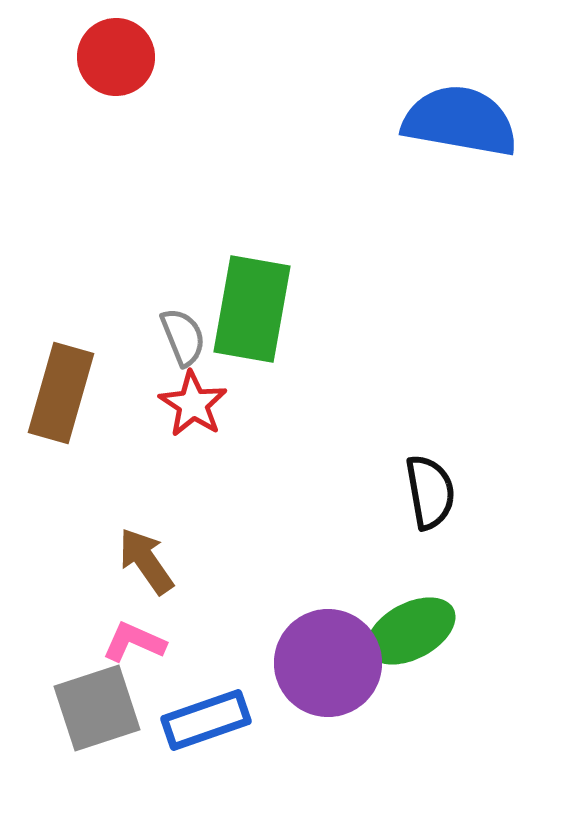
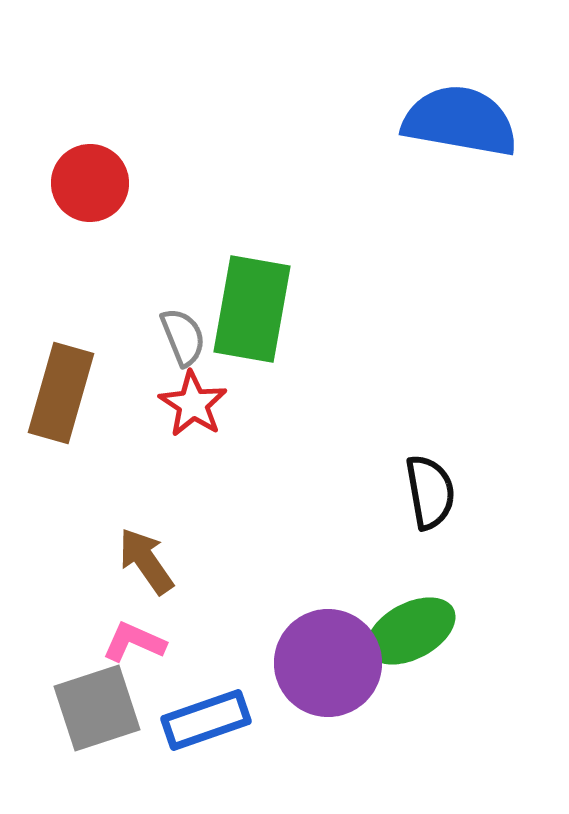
red circle: moved 26 px left, 126 px down
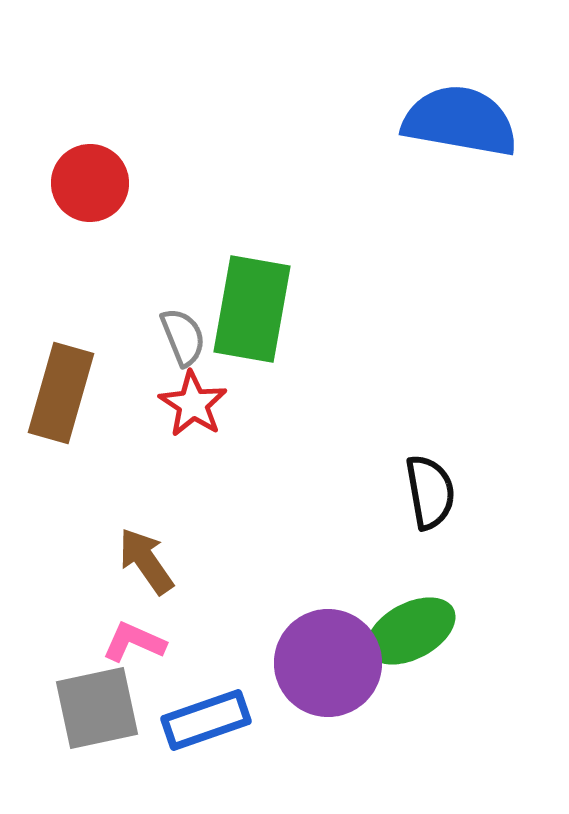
gray square: rotated 6 degrees clockwise
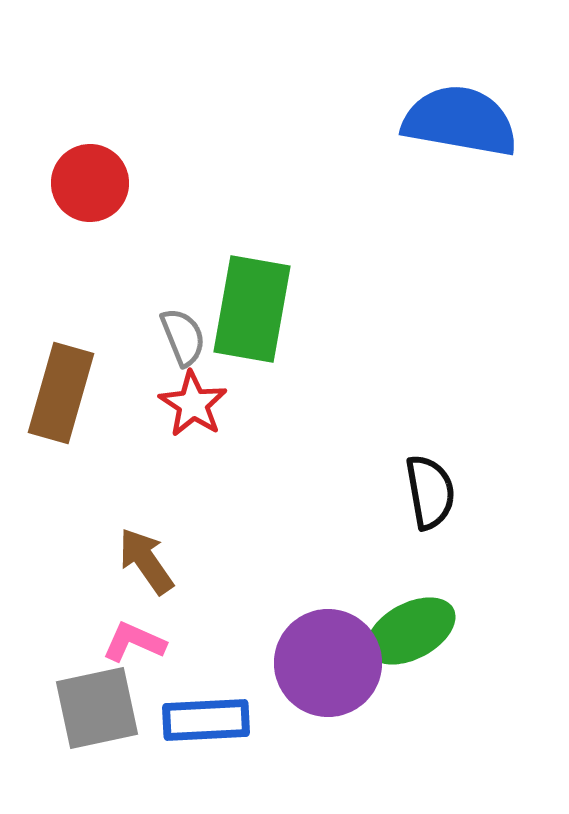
blue rectangle: rotated 16 degrees clockwise
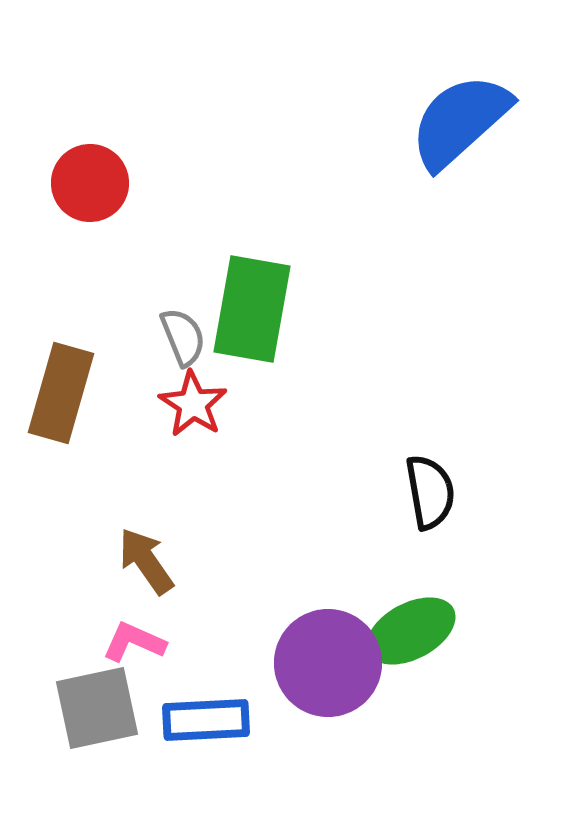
blue semicircle: rotated 52 degrees counterclockwise
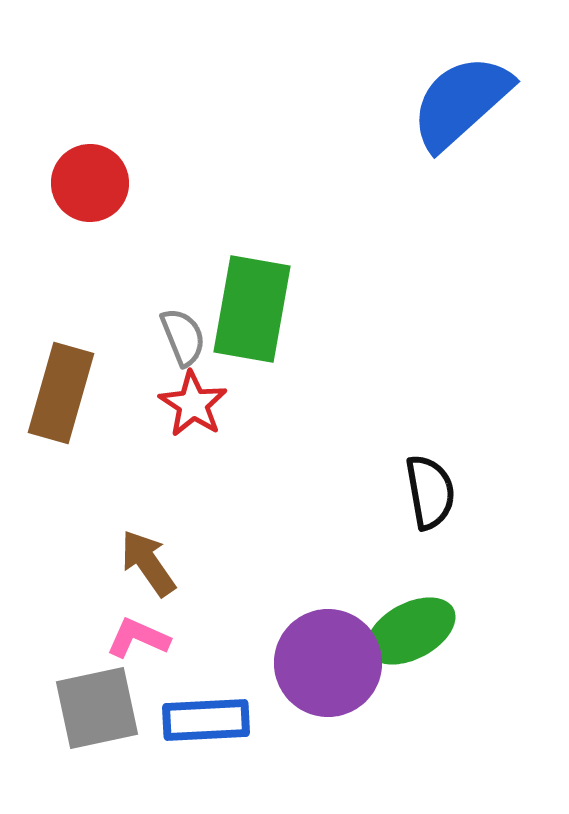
blue semicircle: moved 1 px right, 19 px up
brown arrow: moved 2 px right, 2 px down
pink L-shape: moved 4 px right, 4 px up
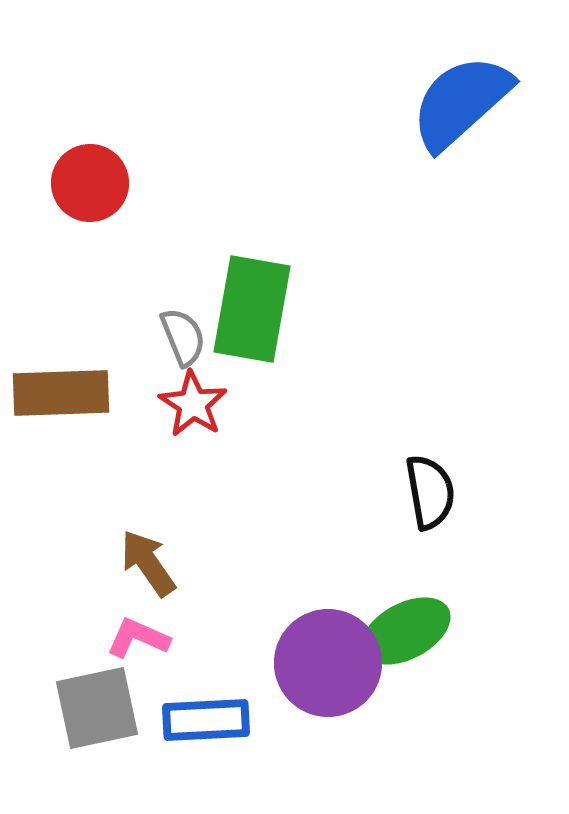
brown rectangle: rotated 72 degrees clockwise
green ellipse: moved 5 px left
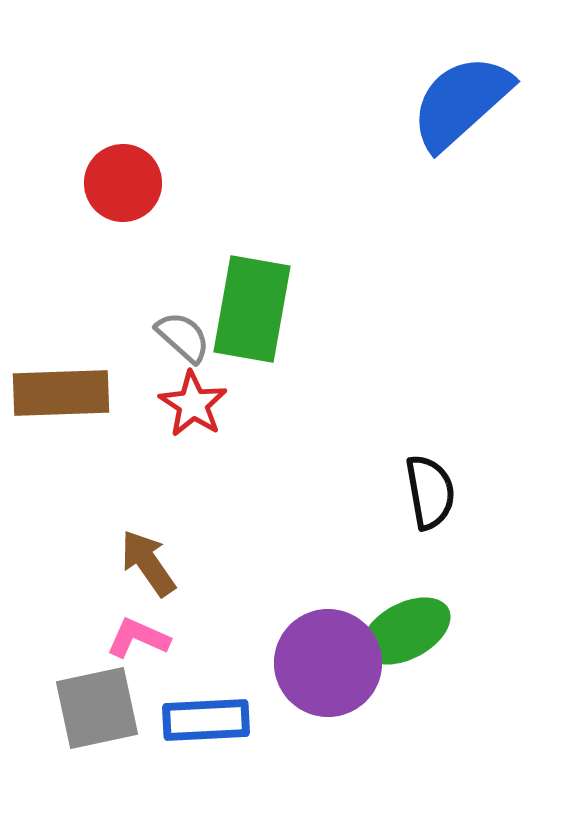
red circle: moved 33 px right
gray semicircle: rotated 26 degrees counterclockwise
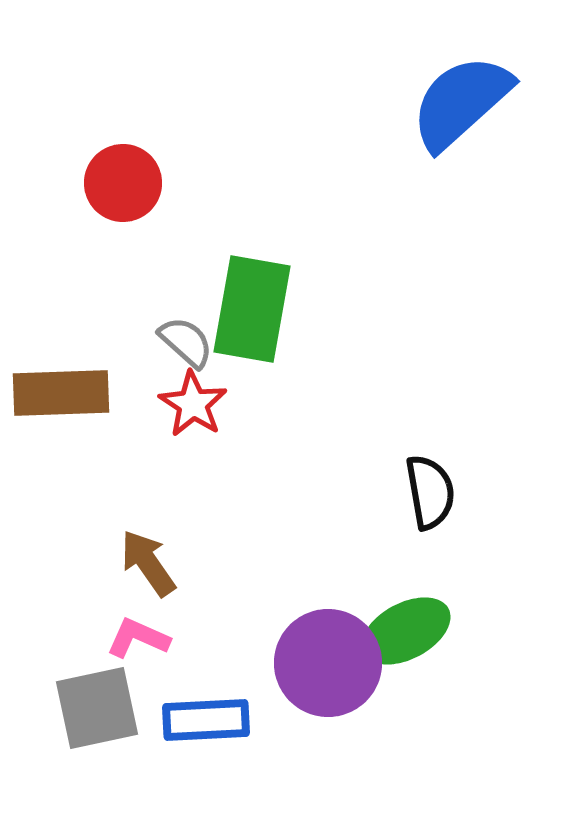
gray semicircle: moved 3 px right, 5 px down
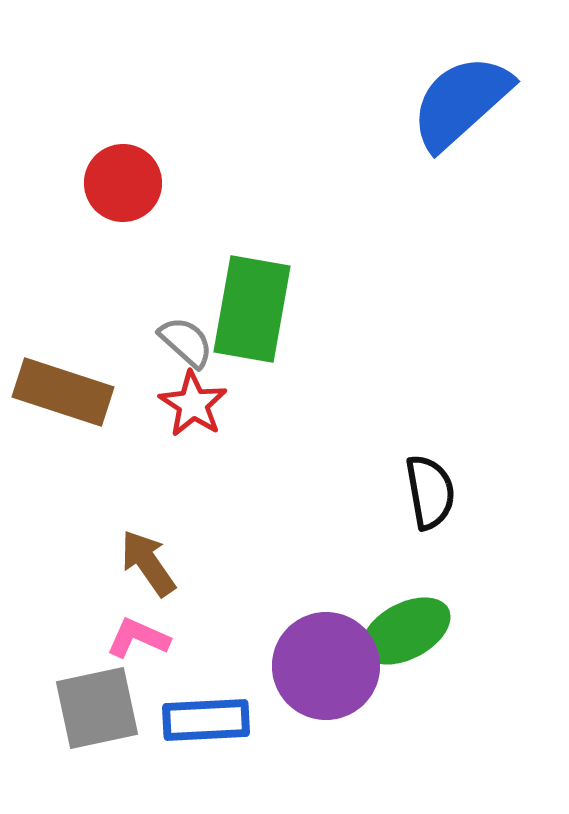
brown rectangle: moved 2 px right, 1 px up; rotated 20 degrees clockwise
purple circle: moved 2 px left, 3 px down
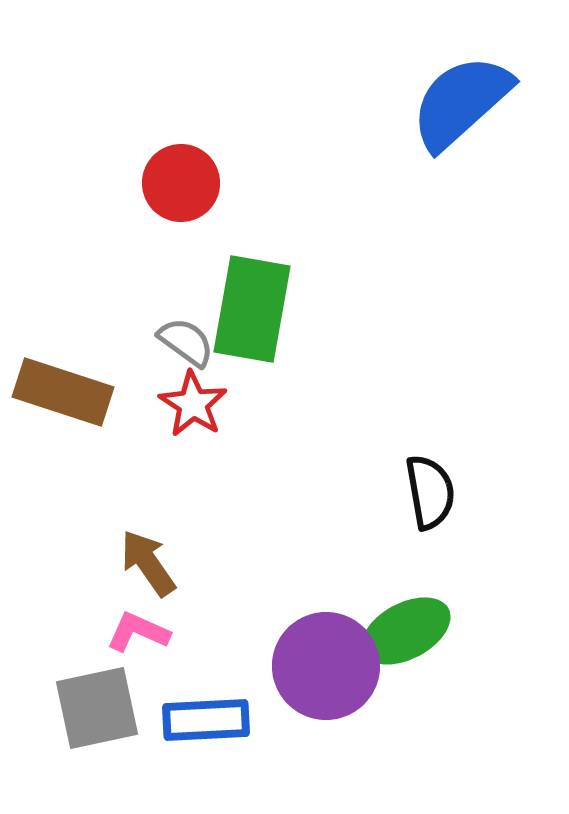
red circle: moved 58 px right
gray semicircle: rotated 6 degrees counterclockwise
pink L-shape: moved 6 px up
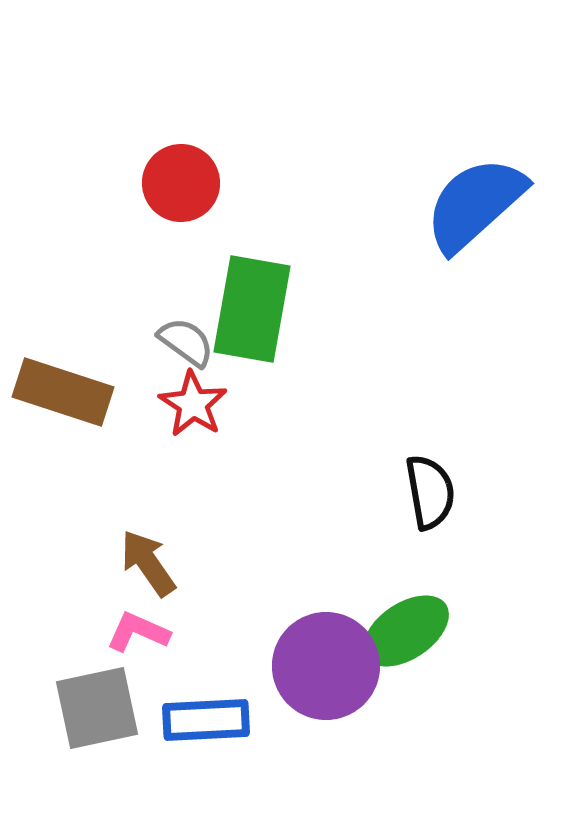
blue semicircle: moved 14 px right, 102 px down
green ellipse: rotated 6 degrees counterclockwise
